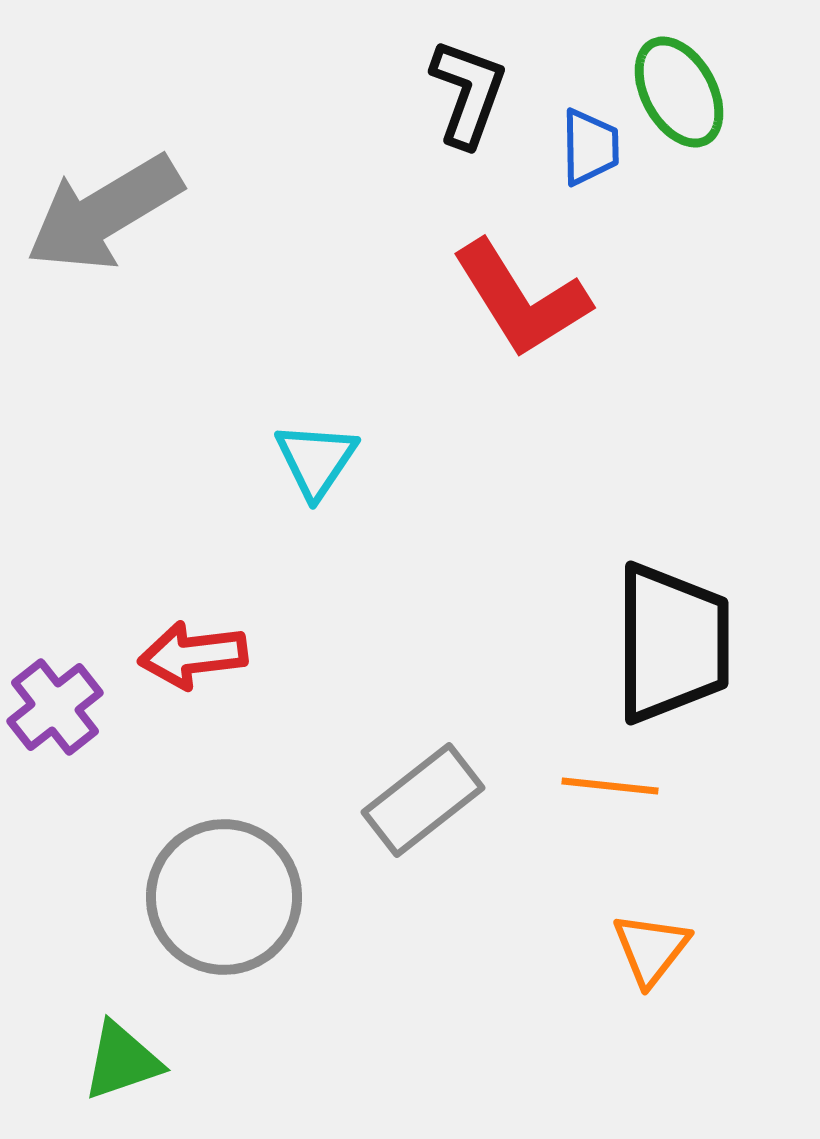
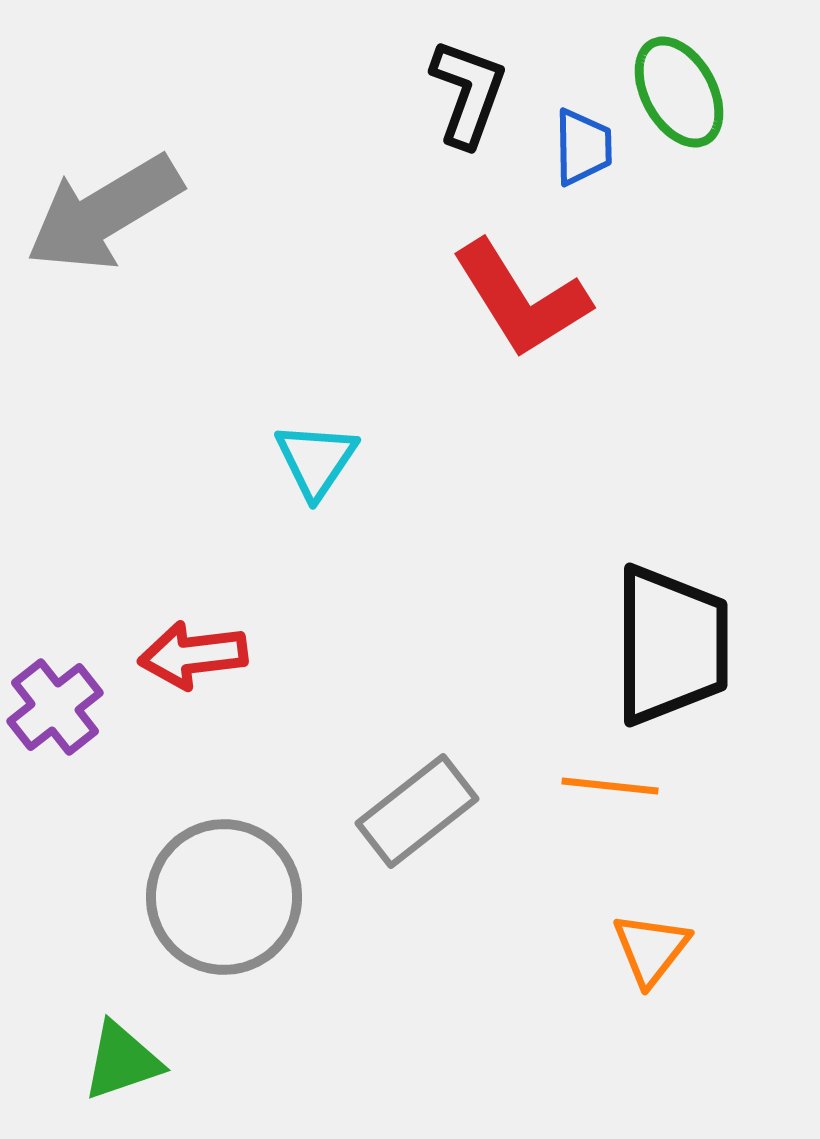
blue trapezoid: moved 7 px left
black trapezoid: moved 1 px left, 2 px down
gray rectangle: moved 6 px left, 11 px down
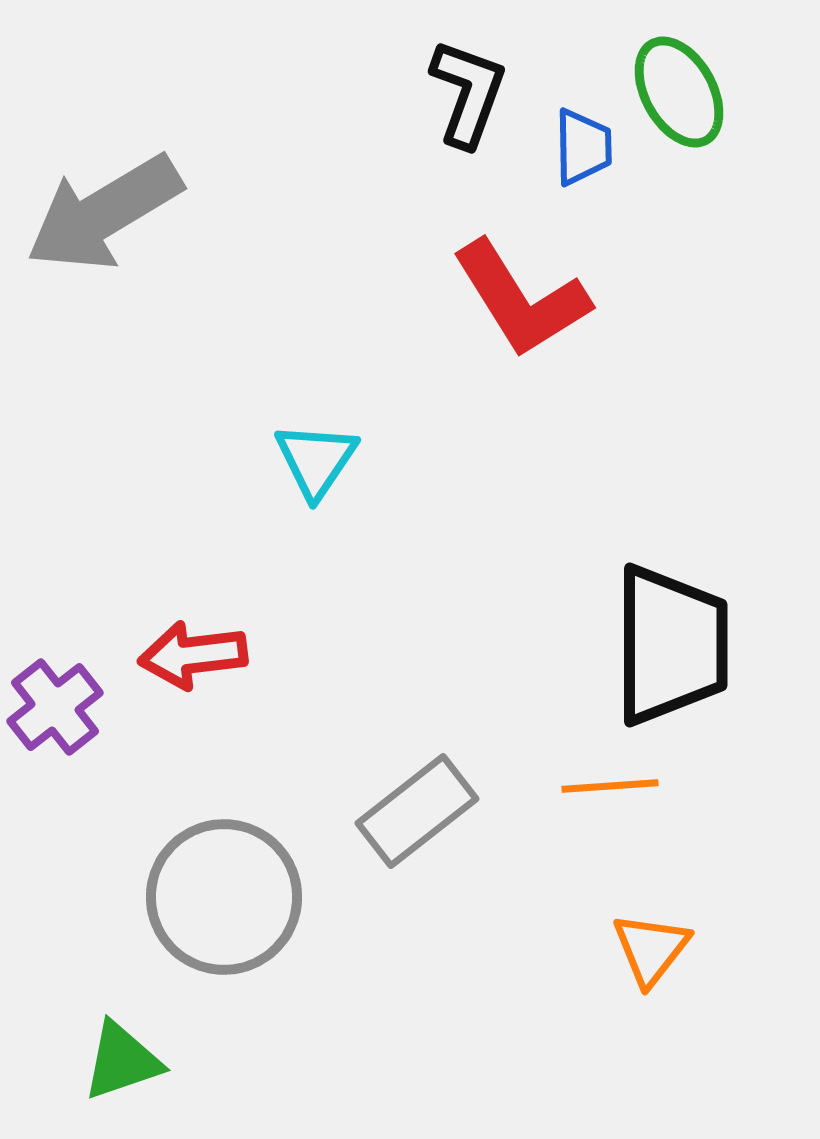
orange line: rotated 10 degrees counterclockwise
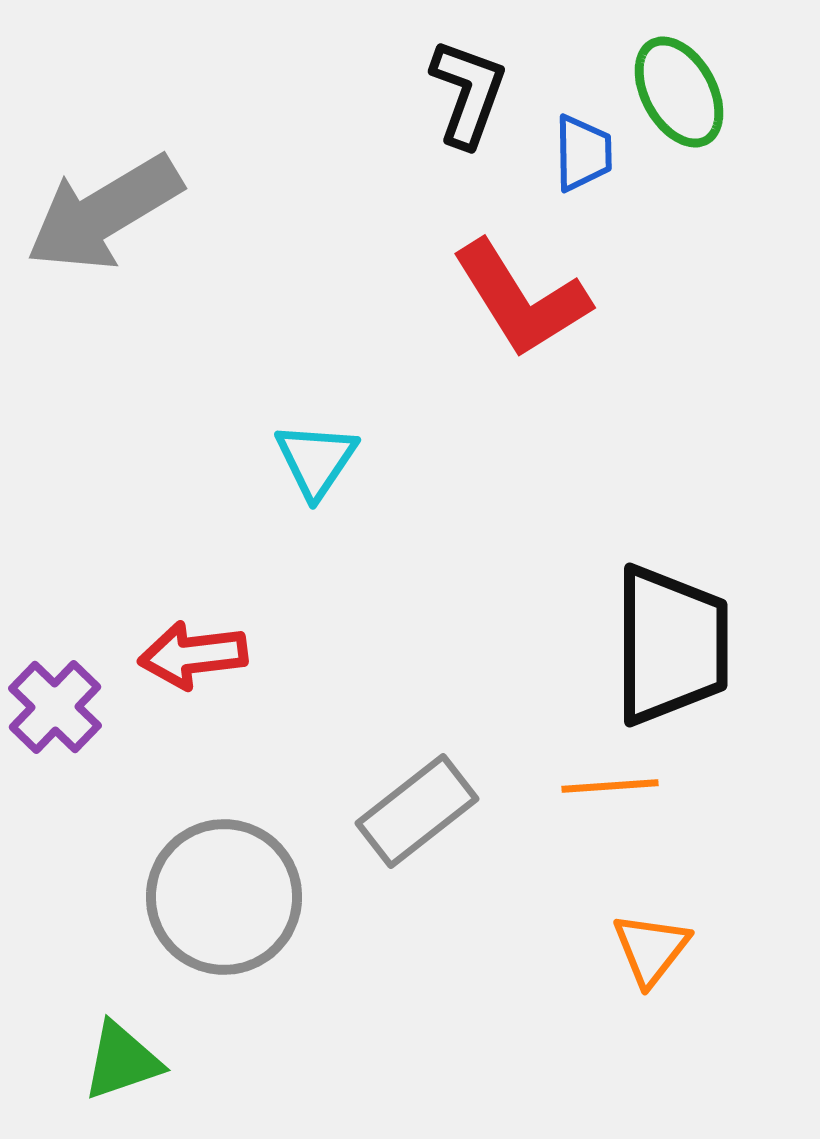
blue trapezoid: moved 6 px down
purple cross: rotated 8 degrees counterclockwise
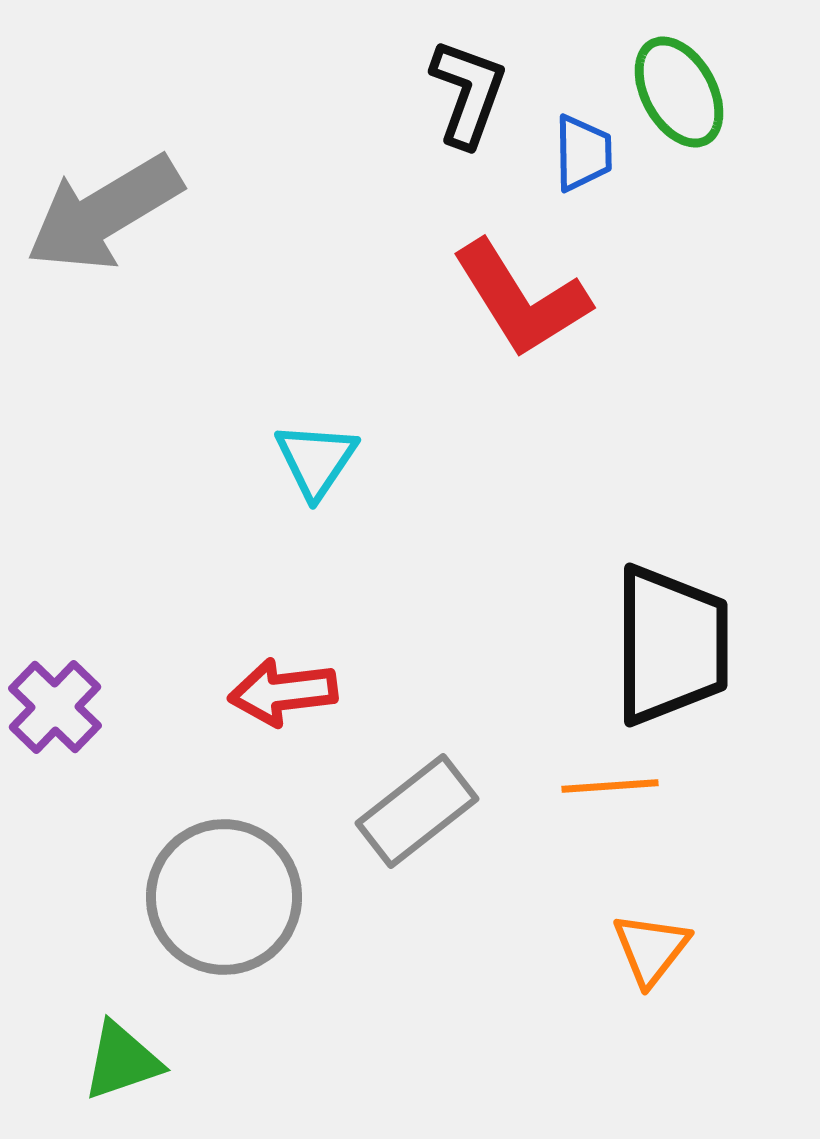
red arrow: moved 90 px right, 37 px down
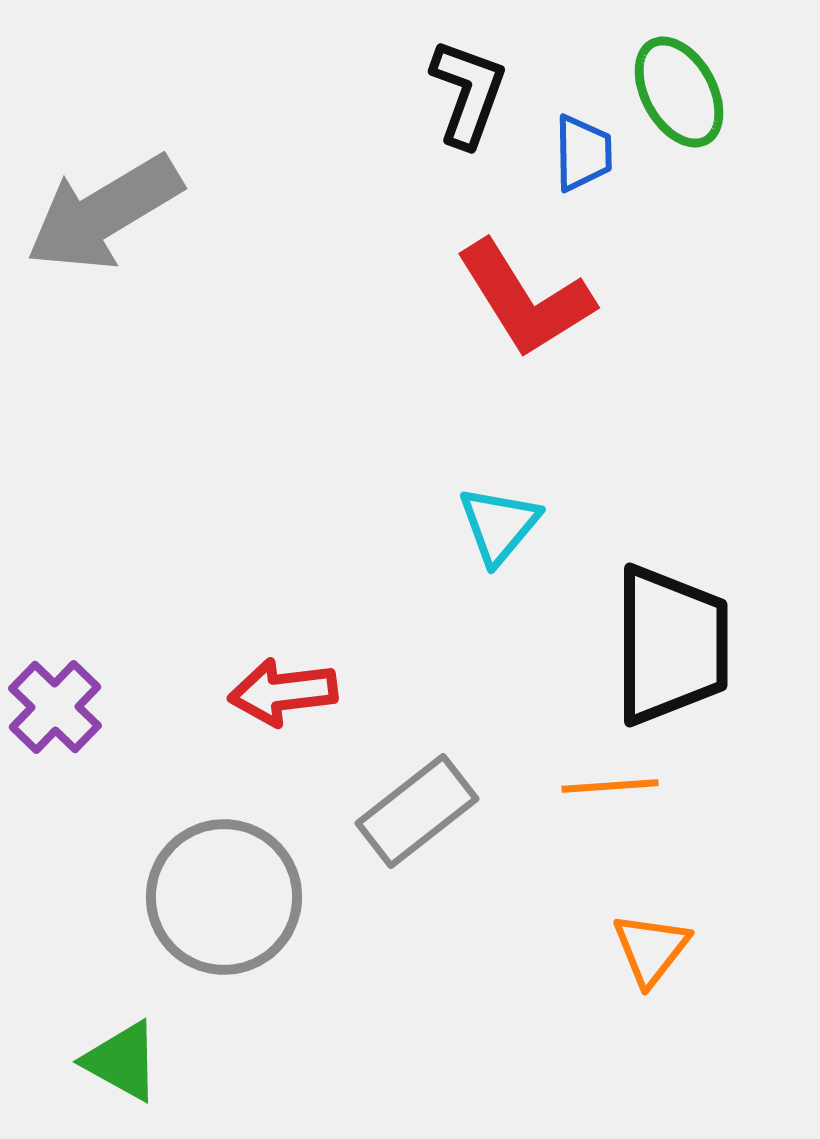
red L-shape: moved 4 px right
cyan triangle: moved 183 px right, 65 px down; rotated 6 degrees clockwise
green triangle: rotated 48 degrees clockwise
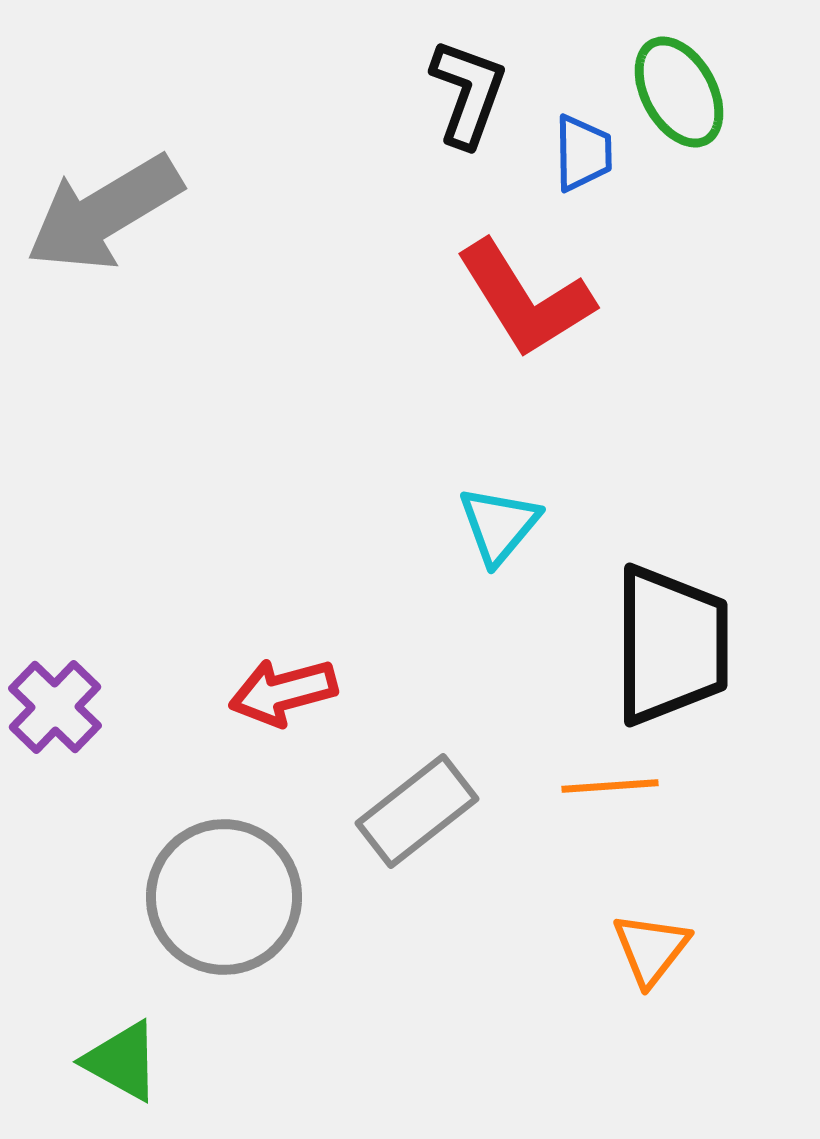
red arrow: rotated 8 degrees counterclockwise
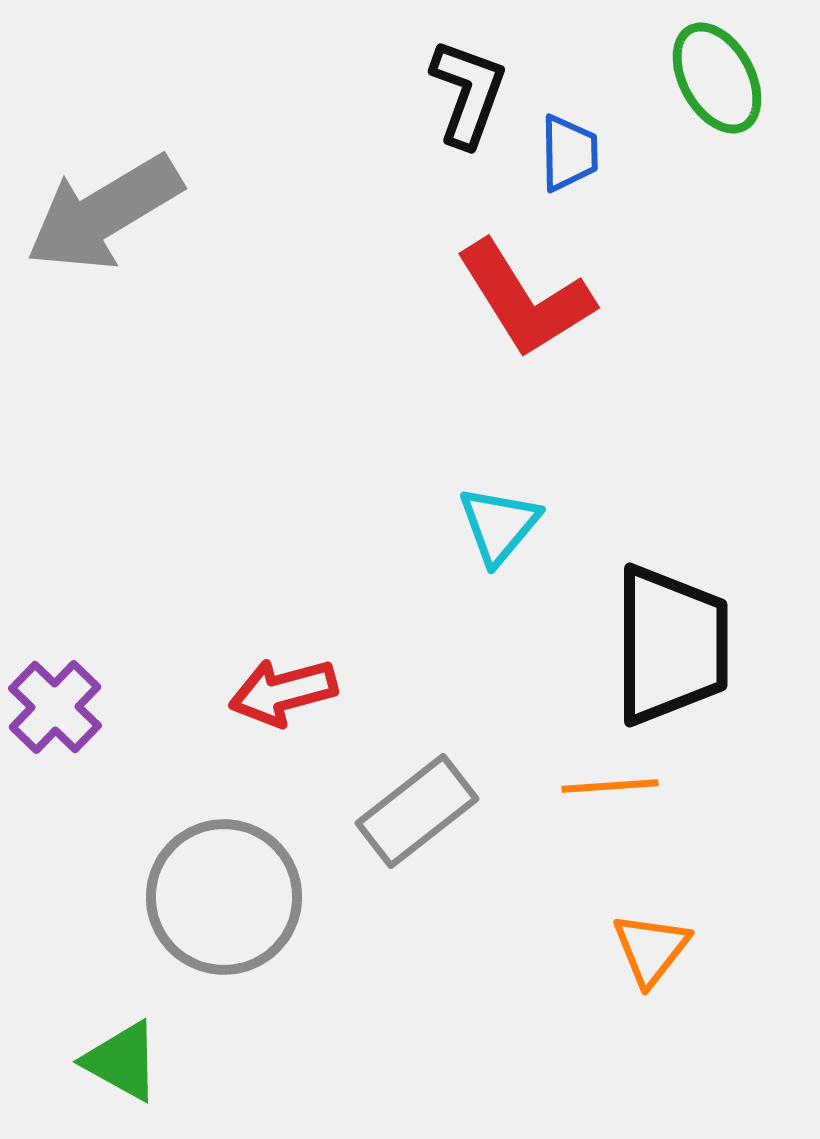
green ellipse: moved 38 px right, 14 px up
blue trapezoid: moved 14 px left
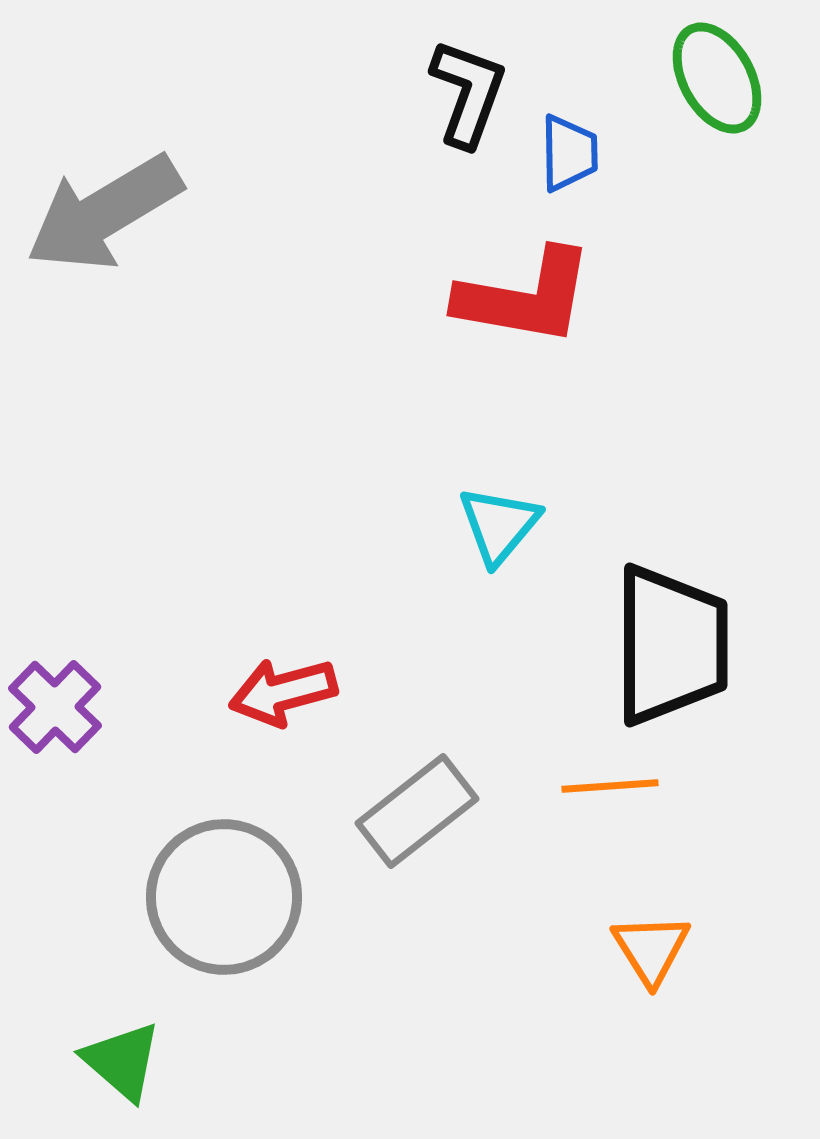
red L-shape: moved 2 px up; rotated 48 degrees counterclockwise
orange triangle: rotated 10 degrees counterclockwise
green triangle: rotated 12 degrees clockwise
